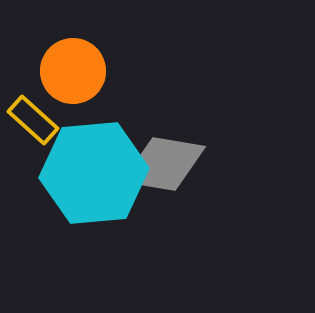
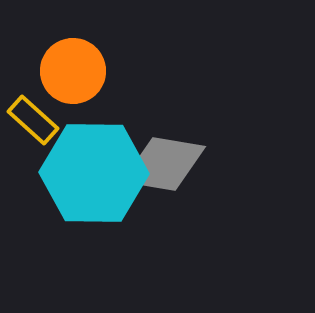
cyan hexagon: rotated 6 degrees clockwise
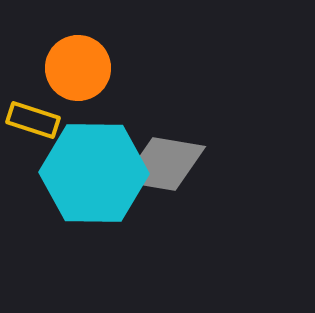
orange circle: moved 5 px right, 3 px up
yellow rectangle: rotated 24 degrees counterclockwise
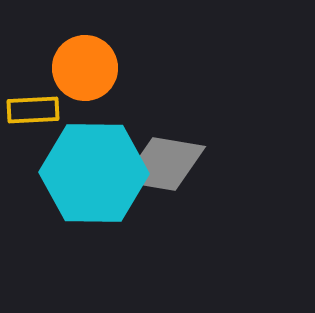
orange circle: moved 7 px right
yellow rectangle: moved 10 px up; rotated 21 degrees counterclockwise
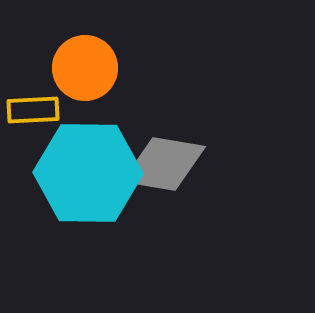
cyan hexagon: moved 6 px left
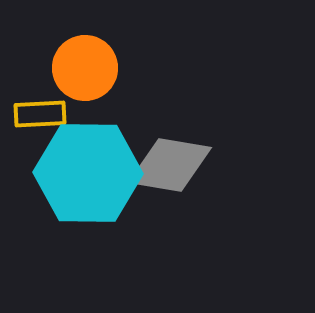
yellow rectangle: moved 7 px right, 4 px down
gray diamond: moved 6 px right, 1 px down
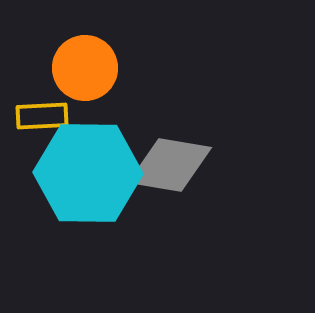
yellow rectangle: moved 2 px right, 2 px down
